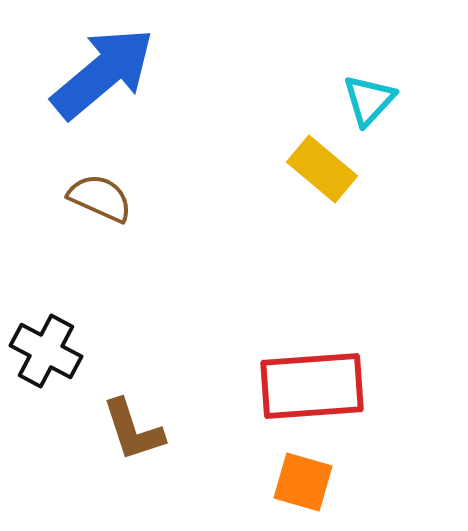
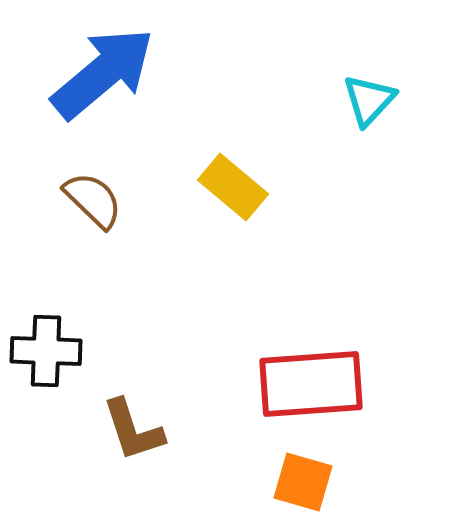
yellow rectangle: moved 89 px left, 18 px down
brown semicircle: moved 7 px left, 2 px down; rotated 20 degrees clockwise
black cross: rotated 26 degrees counterclockwise
red rectangle: moved 1 px left, 2 px up
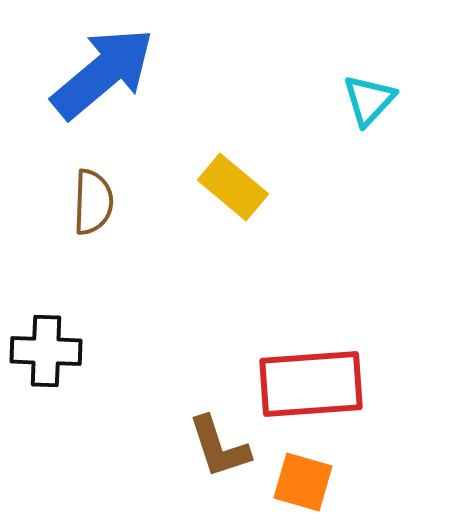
brown semicircle: moved 2 px down; rotated 48 degrees clockwise
brown L-shape: moved 86 px right, 17 px down
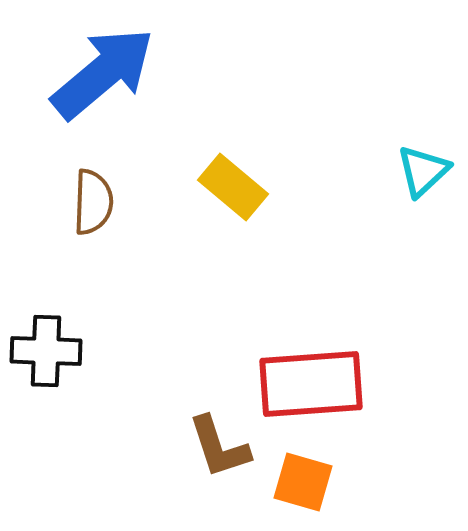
cyan triangle: moved 54 px right, 71 px down; rotated 4 degrees clockwise
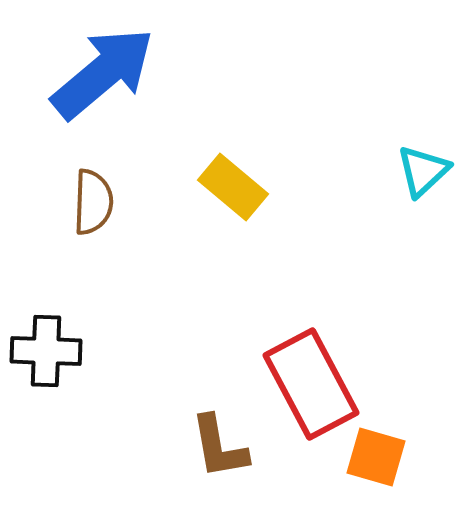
red rectangle: rotated 66 degrees clockwise
brown L-shape: rotated 8 degrees clockwise
orange square: moved 73 px right, 25 px up
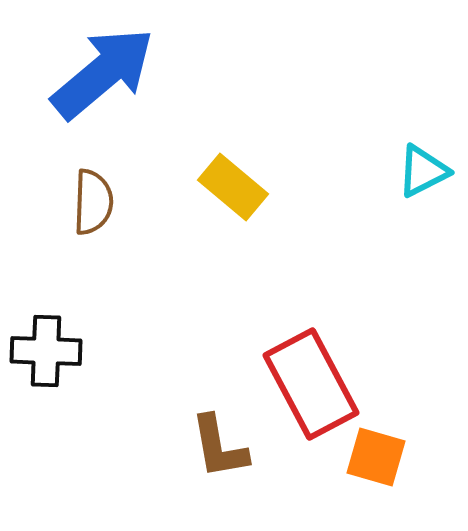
cyan triangle: rotated 16 degrees clockwise
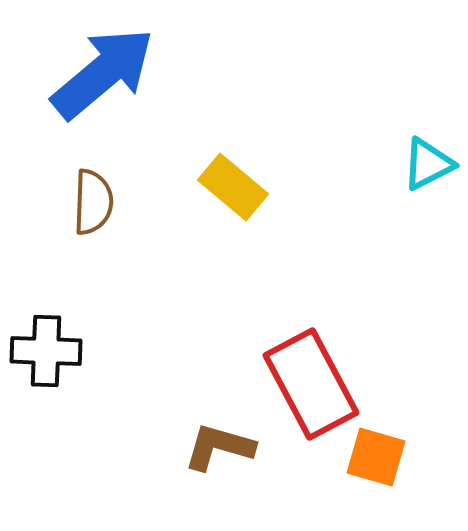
cyan triangle: moved 5 px right, 7 px up
brown L-shape: rotated 116 degrees clockwise
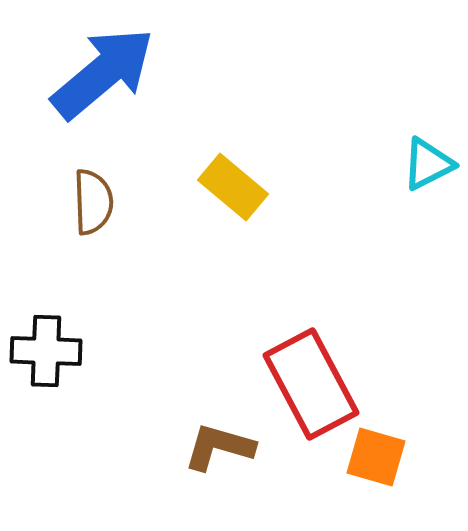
brown semicircle: rotated 4 degrees counterclockwise
